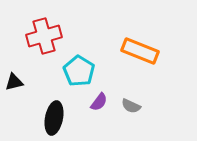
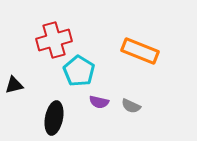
red cross: moved 10 px right, 4 px down
black triangle: moved 3 px down
purple semicircle: rotated 66 degrees clockwise
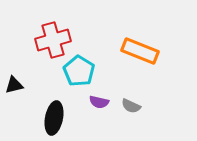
red cross: moved 1 px left
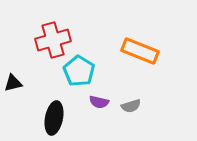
black triangle: moved 1 px left, 2 px up
gray semicircle: rotated 42 degrees counterclockwise
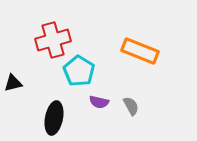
gray semicircle: rotated 102 degrees counterclockwise
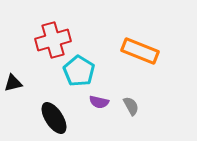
black ellipse: rotated 44 degrees counterclockwise
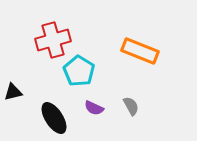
black triangle: moved 9 px down
purple semicircle: moved 5 px left, 6 px down; rotated 12 degrees clockwise
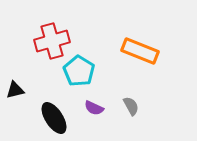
red cross: moved 1 px left, 1 px down
black triangle: moved 2 px right, 2 px up
